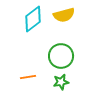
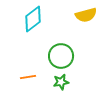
yellow semicircle: moved 22 px right
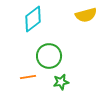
green circle: moved 12 px left
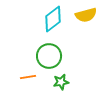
cyan diamond: moved 20 px right
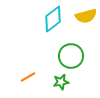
yellow semicircle: moved 1 px down
green circle: moved 22 px right
orange line: rotated 21 degrees counterclockwise
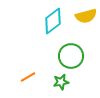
cyan diamond: moved 2 px down
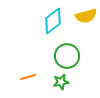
green circle: moved 4 px left
orange line: rotated 14 degrees clockwise
